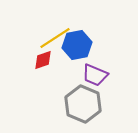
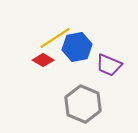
blue hexagon: moved 2 px down
red diamond: rotated 50 degrees clockwise
purple trapezoid: moved 14 px right, 10 px up
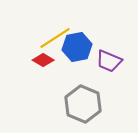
purple trapezoid: moved 4 px up
